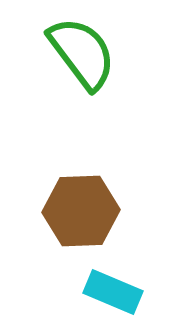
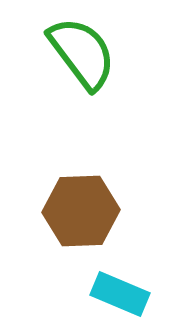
cyan rectangle: moved 7 px right, 2 px down
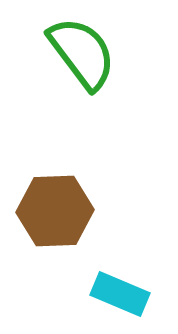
brown hexagon: moved 26 px left
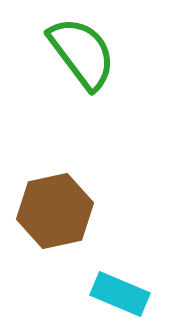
brown hexagon: rotated 10 degrees counterclockwise
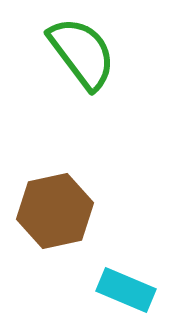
cyan rectangle: moved 6 px right, 4 px up
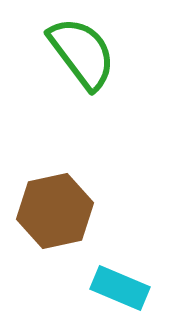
cyan rectangle: moved 6 px left, 2 px up
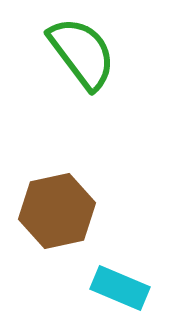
brown hexagon: moved 2 px right
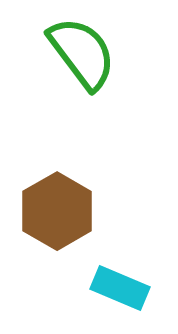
brown hexagon: rotated 18 degrees counterclockwise
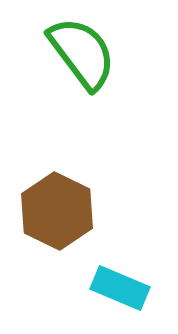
brown hexagon: rotated 4 degrees counterclockwise
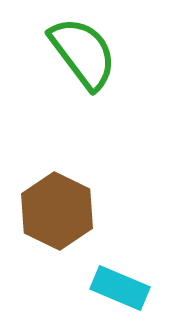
green semicircle: moved 1 px right
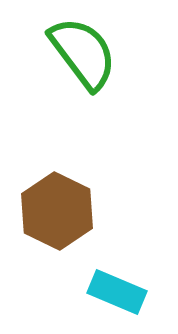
cyan rectangle: moved 3 px left, 4 px down
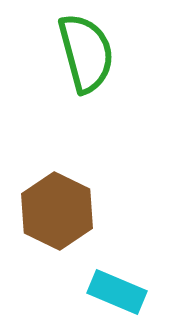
green semicircle: moved 3 px right; rotated 22 degrees clockwise
